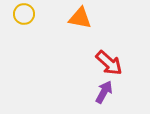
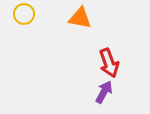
red arrow: rotated 28 degrees clockwise
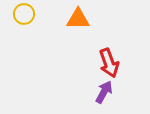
orange triangle: moved 2 px left, 1 px down; rotated 10 degrees counterclockwise
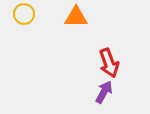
orange triangle: moved 2 px left, 2 px up
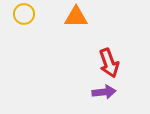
purple arrow: rotated 55 degrees clockwise
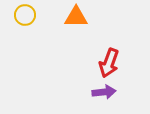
yellow circle: moved 1 px right, 1 px down
red arrow: rotated 40 degrees clockwise
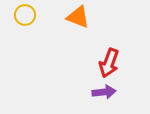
orange triangle: moved 2 px right; rotated 20 degrees clockwise
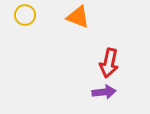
red arrow: rotated 8 degrees counterclockwise
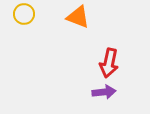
yellow circle: moved 1 px left, 1 px up
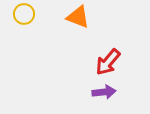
red arrow: moved 1 px left, 1 px up; rotated 28 degrees clockwise
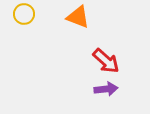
red arrow: moved 2 px left, 1 px up; rotated 88 degrees counterclockwise
purple arrow: moved 2 px right, 3 px up
